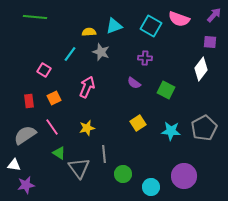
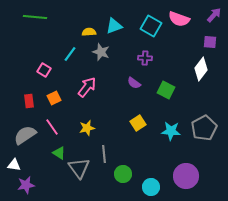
pink arrow: rotated 15 degrees clockwise
purple circle: moved 2 px right
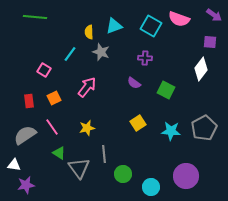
purple arrow: rotated 84 degrees clockwise
yellow semicircle: rotated 88 degrees counterclockwise
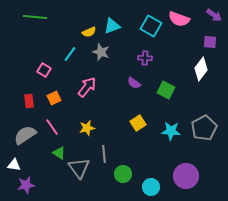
cyan triangle: moved 2 px left
yellow semicircle: rotated 112 degrees counterclockwise
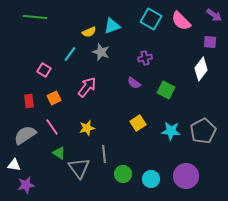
pink semicircle: moved 2 px right, 2 px down; rotated 25 degrees clockwise
cyan square: moved 7 px up
purple cross: rotated 16 degrees counterclockwise
gray pentagon: moved 1 px left, 3 px down
cyan circle: moved 8 px up
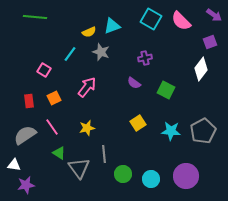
purple square: rotated 24 degrees counterclockwise
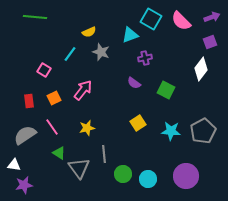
purple arrow: moved 2 px left, 2 px down; rotated 56 degrees counterclockwise
cyan triangle: moved 18 px right, 9 px down
pink arrow: moved 4 px left, 3 px down
cyan circle: moved 3 px left
purple star: moved 2 px left
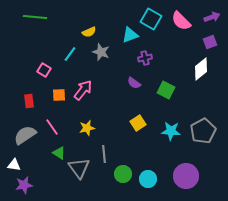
white diamond: rotated 15 degrees clockwise
orange square: moved 5 px right, 3 px up; rotated 24 degrees clockwise
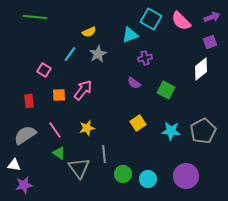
gray star: moved 3 px left, 2 px down; rotated 24 degrees clockwise
pink line: moved 3 px right, 3 px down
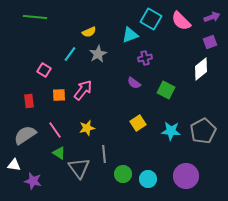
purple star: moved 9 px right, 4 px up; rotated 24 degrees clockwise
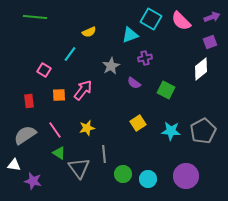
gray star: moved 13 px right, 12 px down
